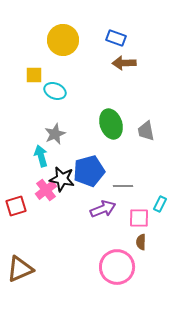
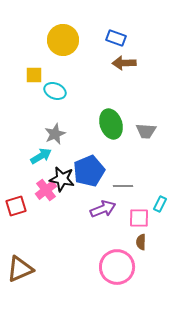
gray trapezoid: rotated 75 degrees counterclockwise
cyan arrow: rotated 75 degrees clockwise
blue pentagon: rotated 8 degrees counterclockwise
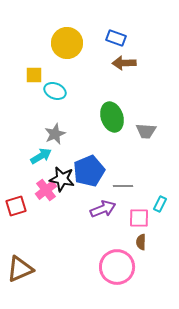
yellow circle: moved 4 px right, 3 px down
green ellipse: moved 1 px right, 7 px up
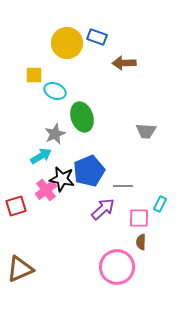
blue rectangle: moved 19 px left, 1 px up
green ellipse: moved 30 px left
purple arrow: rotated 20 degrees counterclockwise
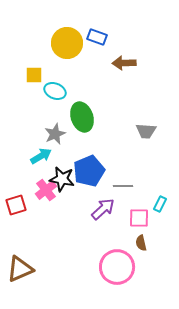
red square: moved 1 px up
brown semicircle: moved 1 px down; rotated 14 degrees counterclockwise
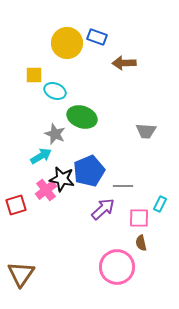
green ellipse: rotated 52 degrees counterclockwise
gray star: rotated 25 degrees counterclockwise
brown triangle: moved 1 px right, 5 px down; rotated 32 degrees counterclockwise
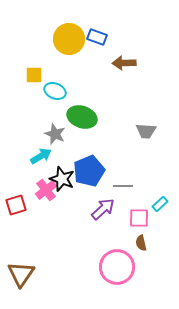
yellow circle: moved 2 px right, 4 px up
black star: rotated 10 degrees clockwise
cyan rectangle: rotated 21 degrees clockwise
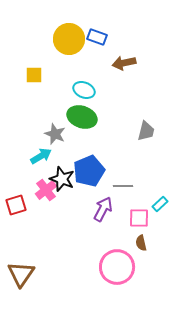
brown arrow: rotated 10 degrees counterclockwise
cyan ellipse: moved 29 px right, 1 px up
gray trapezoid: rotated 80 degrees counterclockwise
purple arrow: rotated 20 degrees counterclockwise
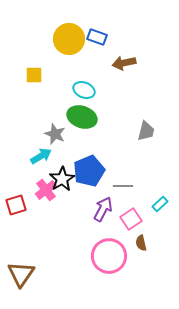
black star: rotated 20 degrees clockwise
pink square: moved 8 px left, 1 px down; rotated 35 degrees counterclockwise
pink circle: moved 8 px left, 11 px up
